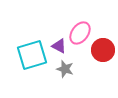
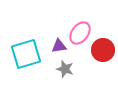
purple triangle: rotated 35 degrees counterclockwise
cyan square: moved 6 px left, 1 px up
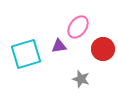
pink ellipse: moved 2 px left, 6 px up
red circle: moved 1 px up
gray star: moved 16 px right, 10 px down
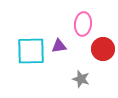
pink ellipse: moved 5 px right, 3 px up; rotated 30 degrees counterclockwise
cyan square: moved 5 px right, 3 px up; rotated 16 degrees clockwise
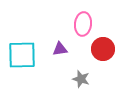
purple triangle: moved 1 px right, 3 px down
cyan square: moved 9 px left, 4 px down
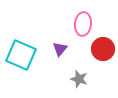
purple triangle: rotated 42 degrees counterclockwise
cyan square: moved 1 px left; rotated 24 degrees clockwise
gray star: moved 2 px left
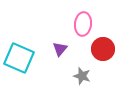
cyan square: moved 2 px left, 3 px down
gray star: moved 3 px right, 3 px up
